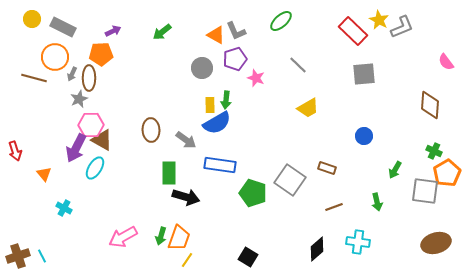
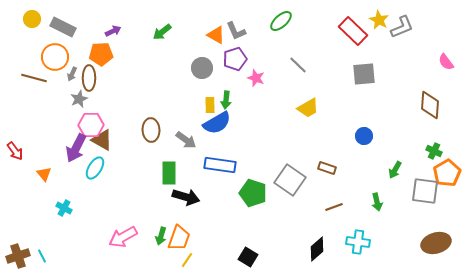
red arrow at (15, 151): rotated 18 degrees counterclockwise
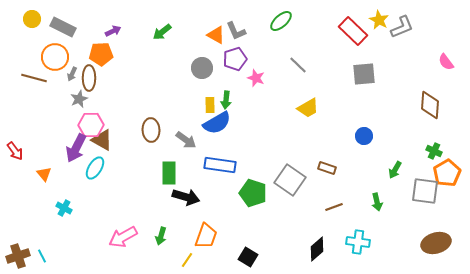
orange trapezoid at (179, 238): moved 27 px right, 2 px up
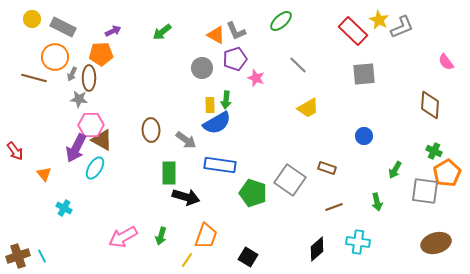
gray star at (79, 99): rotated 30 degrees clockwise
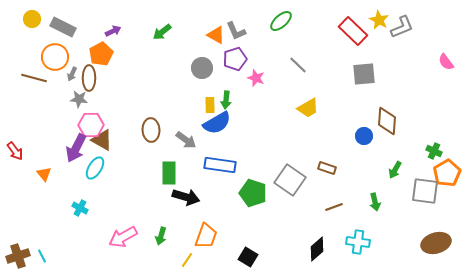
orange pentagon at (101, 54): rotated 25 degrees counterclockwise
brown diamond at (430, 105): moved 43 px left, 16 px down
green arrow at (377, 202): moved 2 px left
cyan cross at (64, 208): moved 16 px right
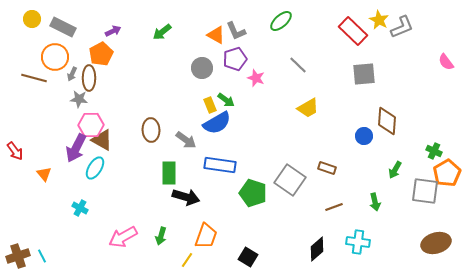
green arrow at (226, 100): rotated 60 degrees counterclockwise
yellow rectangle at (210, 105): rotated 21 degrees counterclockwise
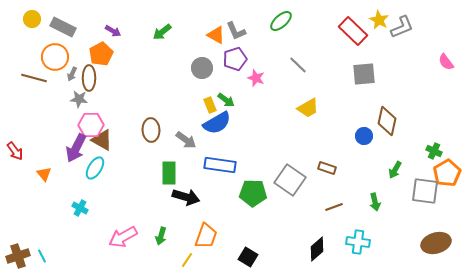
purple arrow at (113, 31): rotated 56 degrees clockwise
brown diamond at (387, 121): rotated 8 degrees clockwise
green pentagon at (253, 193): rotated 16 degrees counterclockwise
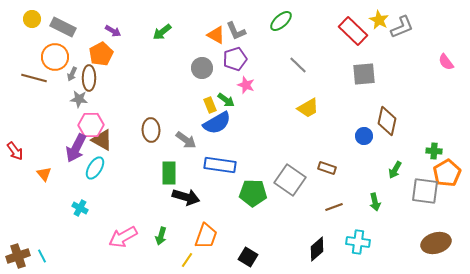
pink star at (256, 78): moved 10 px left, 7 px down
green cross at (434, 151): rotated 21 degrees counterclockwise
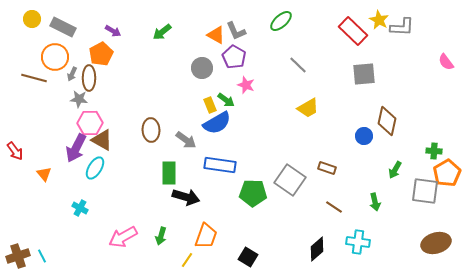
gray L-shape at (402, 27): rotated 25 degrees clockwise
purple pentagon at (235, 59): moved 1 px left, 2 px up; rotated 25 degrees counterclockwise
pink hexagon at (91, 125): moved 1 px left, 2 px up
brown line at (334, 207): rotated 54 degrees clockwise
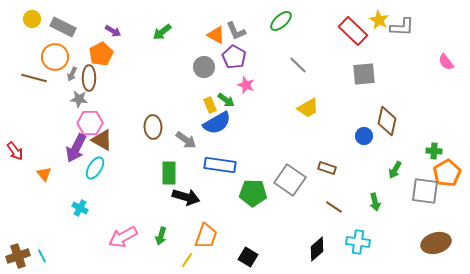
gray circle at (202, 68): moved 2 px right, 1 px up
brown ellipse at (151, 130): moved 2 px right, 3 px up
